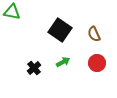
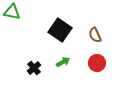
brown semicircle: moved 1 px right, 1 px down
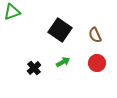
green triangle: rotated 30 degrees counterclockwise
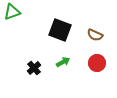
black square: rotated 15 degrees counterclockwise
brown semicircle: rotated 42 degrees counterclockwise
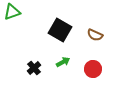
black square: rotated 10 degrees clockwise
red circle: moved 4 px left, 6 px down
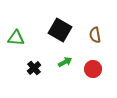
green triangle: moved 4 px right, 26 px down; rotated 24 degrees clockwise
brown semicircle: rotated 56 degrees clockwise
green arrow: moved 2 px right
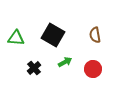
black square: moved 7 px left, 5 px down
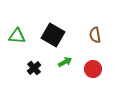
green triangle: moved 1 px right, 2 px up
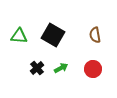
green triangle: moved 2 px right
green arrow: moved 4 px left, 6 px down
black cross: moved 3 px right
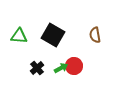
red circle: moved 19 px left, 3 px up
